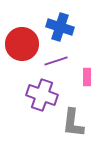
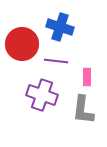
purple line: rotated 25 degrees clockwise
gray L-shape: moved 10 px right, 13 px up
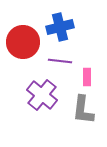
blue cross: rotated 32 degrees counterclockwise
red circle: moved 1 px right, 2 px up
purple line: moved 4 px right
purple cross: rotated 20 degrees clockwise
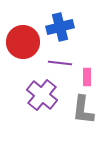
purple line: moved 2 px down
